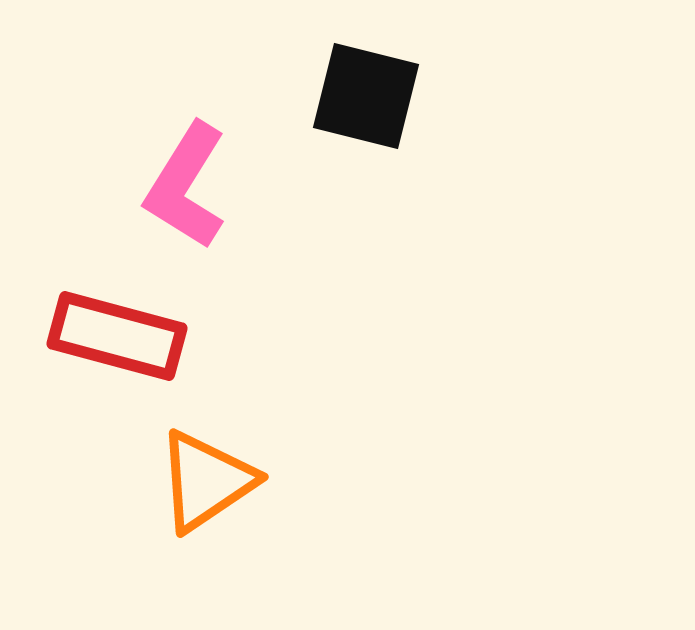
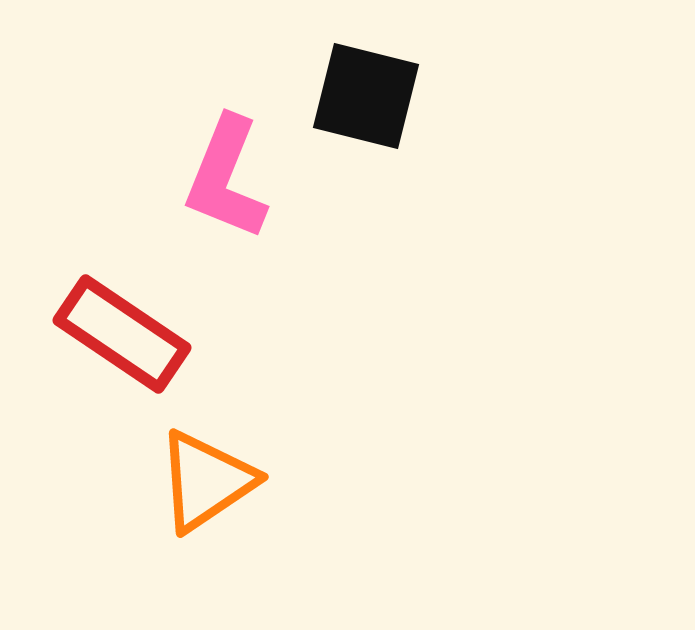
pink L-shape: moved 40 px right, 8 px up; rotated 10 degrees counterclockwise
red rectangle: moved 5 px right, 2 px up; rotated 19 degrees clockwise
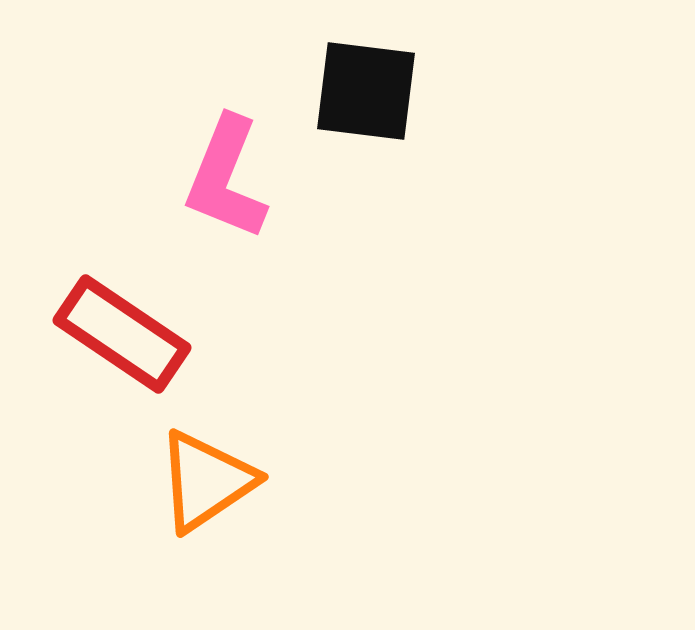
black square: moved 5 px up; rotated 7 degrees counterclockwise
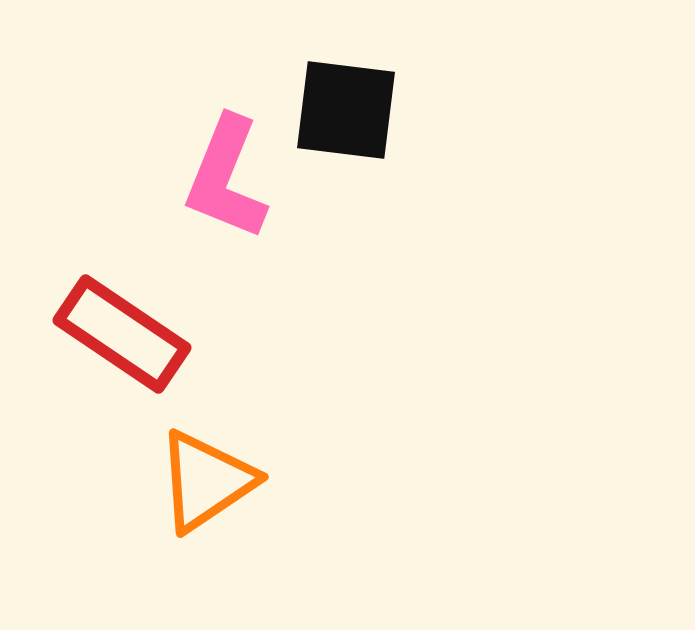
black square: moved 20 px left, 19 px down
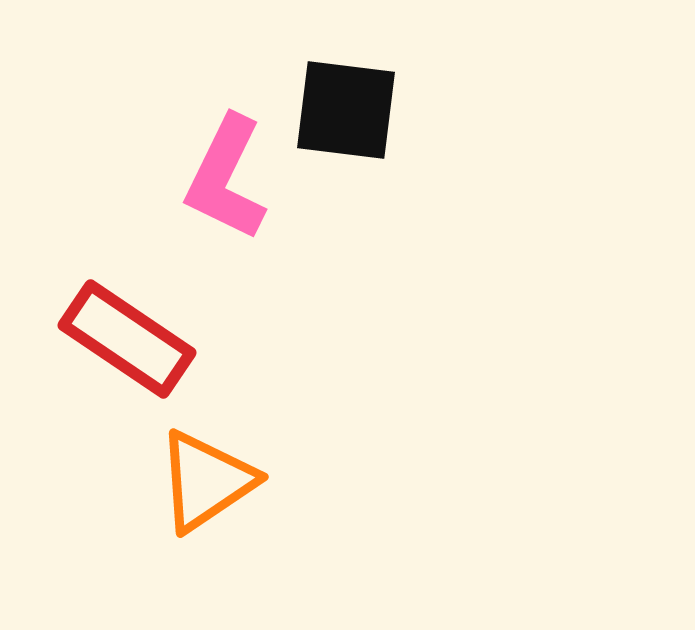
pink L-shape: rotated 4 degrees clockwise
red rectangle: moved 5 px right, 5 px down
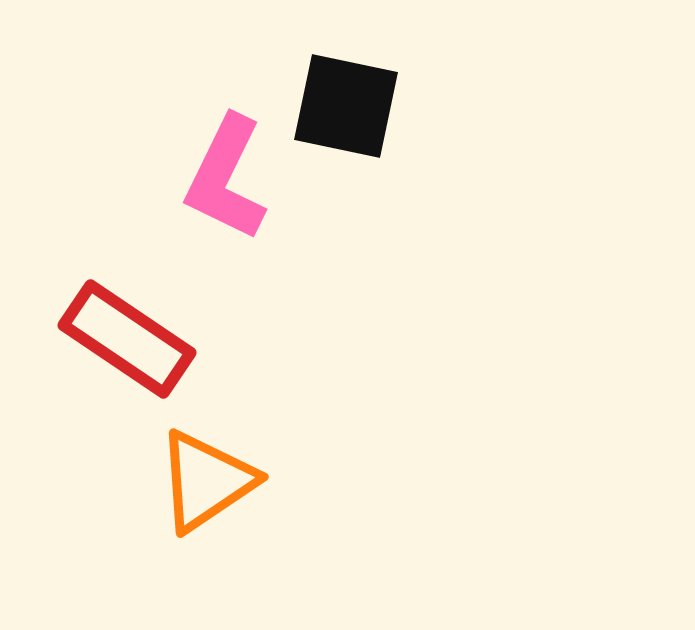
black square: moved 4 px up; rotated 5 degrees clockwise
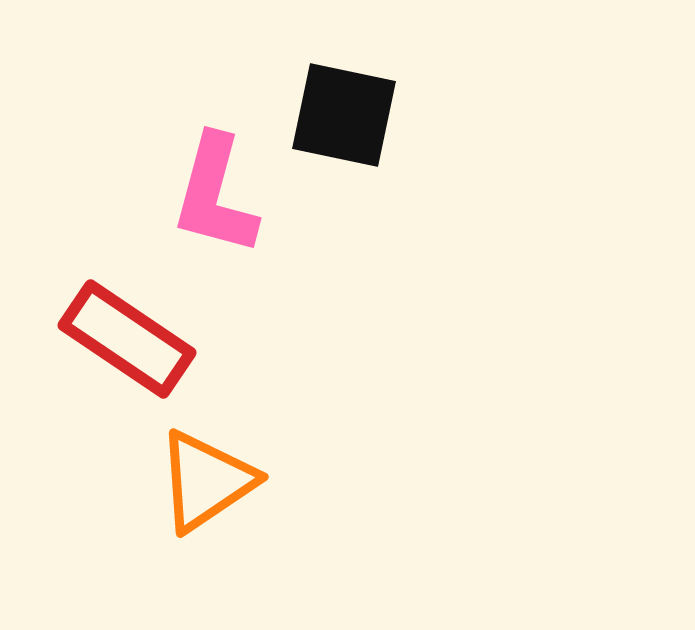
black square: moved 2 px left, 9 px down
pink L-shape: moved 11 px left, 17 px down; rotated 11 degrees counterclockwise
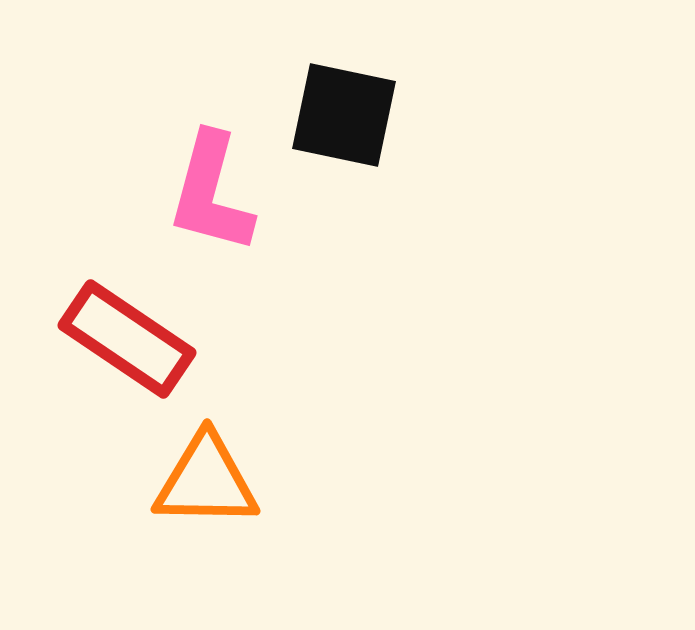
pink L-shape: moved 4 px left, 2 px up
orange triangle: rotated 35 degrees clockwise
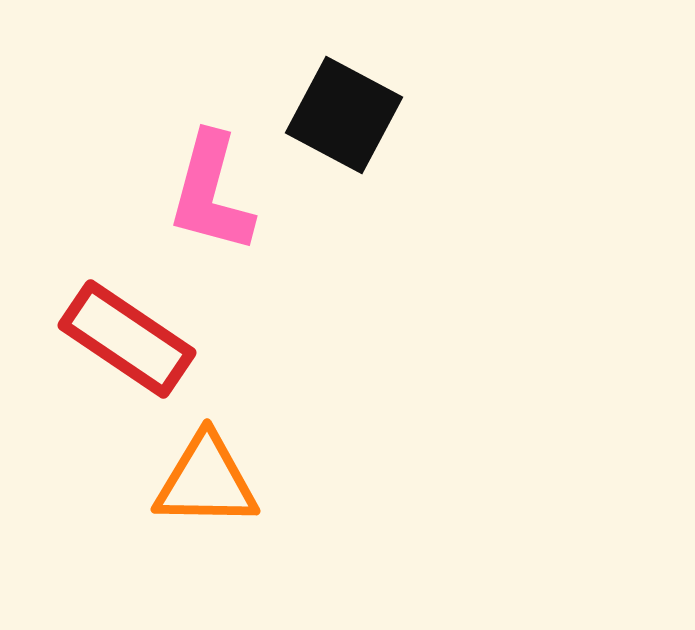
black square: rotated 16 degrees clockwise
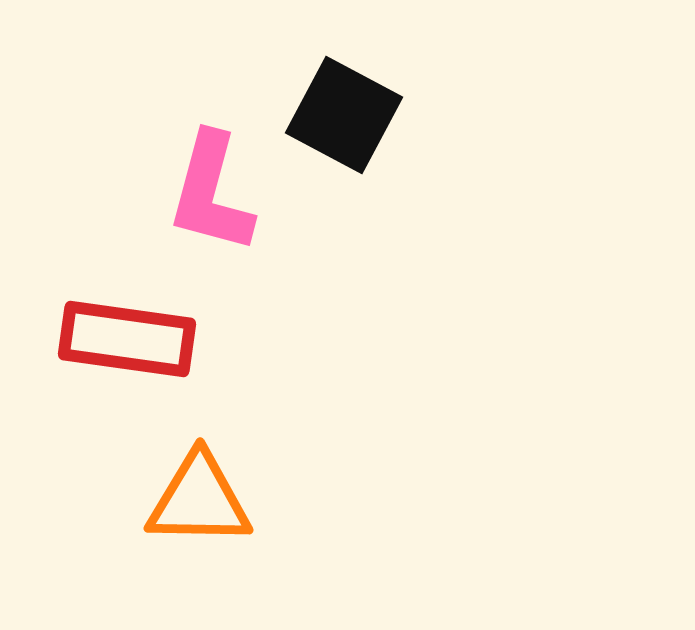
red rectangle: rotated 26 degrees counterclockwise
orange triangle: moved 7 px left, 19 px down
